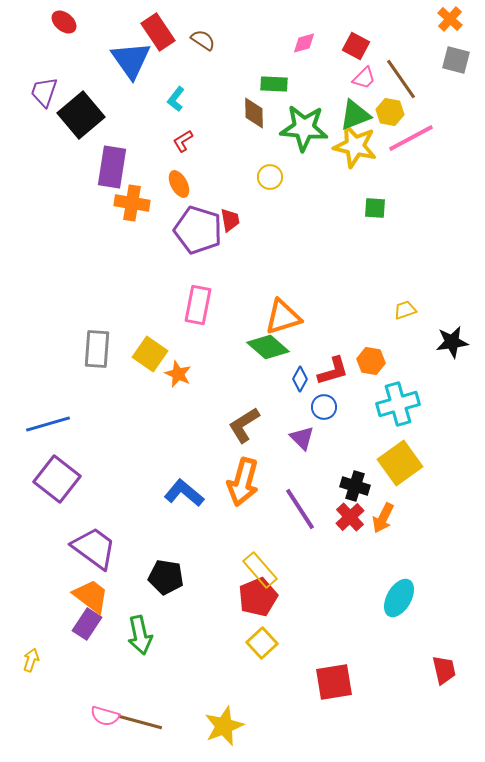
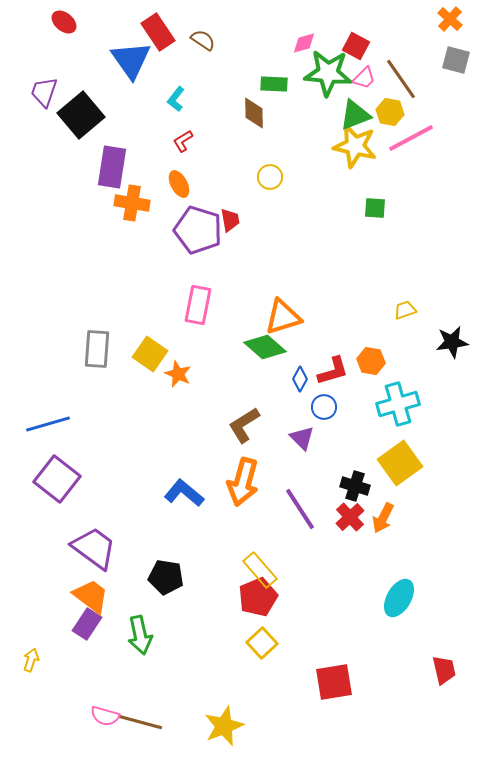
green star at (304, 128): moved 24 px right, 55 px up
green diamond at (268, 347): moved 3 px left
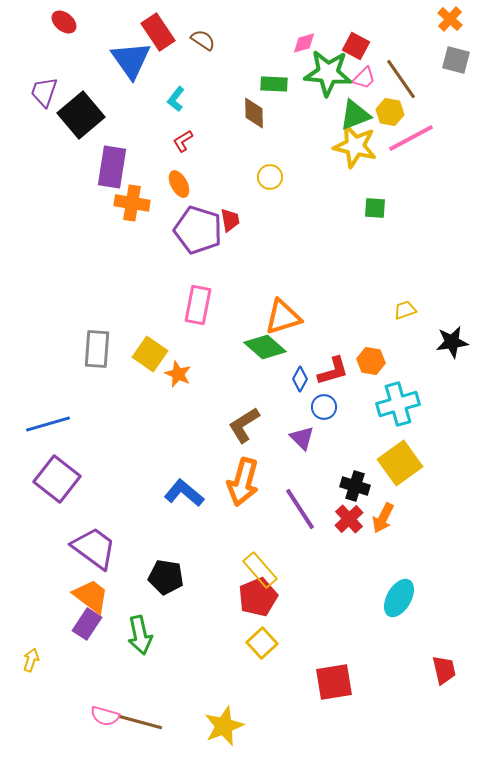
red cross at (350, 517): moved 1 px left, 2 px down
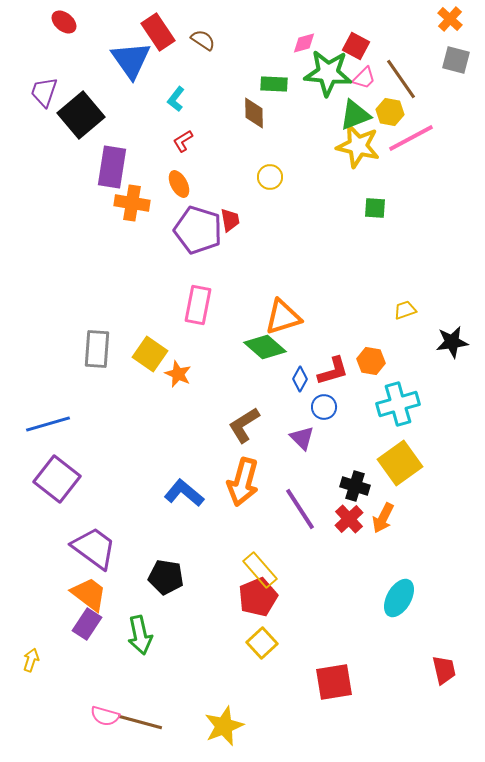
yellow star at (355, 146): moved 3 px right
orange trapezoid at (91, 596): moved 2 px left, 2 px up
